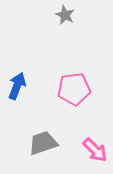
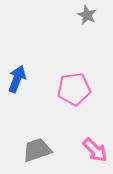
gray star: moved 22 px right
blue arrow: moved 7 px up
gray trapezoid: moved 6 px left, 7 px down
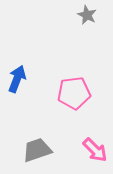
pink pentagon: moved 4 px down
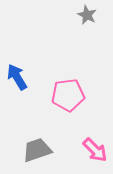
blue arrow: moved 2 px up; rotated 52 degrees counterclockwise
pink pentagon: moved 6 px left, 2 px down
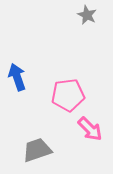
blue arrow: rotated 12 degrees clockwise
pink arrow: moved 5 px left, 21 px up
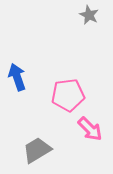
gray star: moved 2 px right
gray trapezoid: rotated 12 degrees counterclockwise
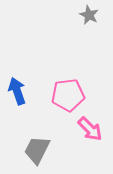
blue arrow: moved 14 px down
gray trapezoid: rotated 32 degrees counterclockwise
